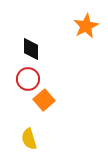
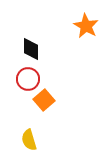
orange star: rotated 15 degrees counterclockwise
yellow semicircle: moved 1 px down
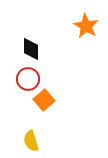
yellow semicircle: moved 2 px right, 1 px down
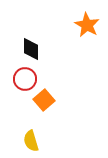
orange star: moved 1 px right, 1 px up
red circle: moved 3 px left
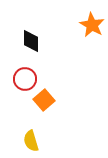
orange star: moved 5 px right
black diamond: moved 8 px up
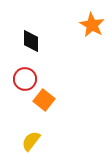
orange square: rotated 10 degrees counterclockwise
yellow semicircle: rotated 55 degrees clockwise
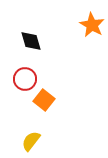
black diamond: rotated 15 degrees counterclockwise
